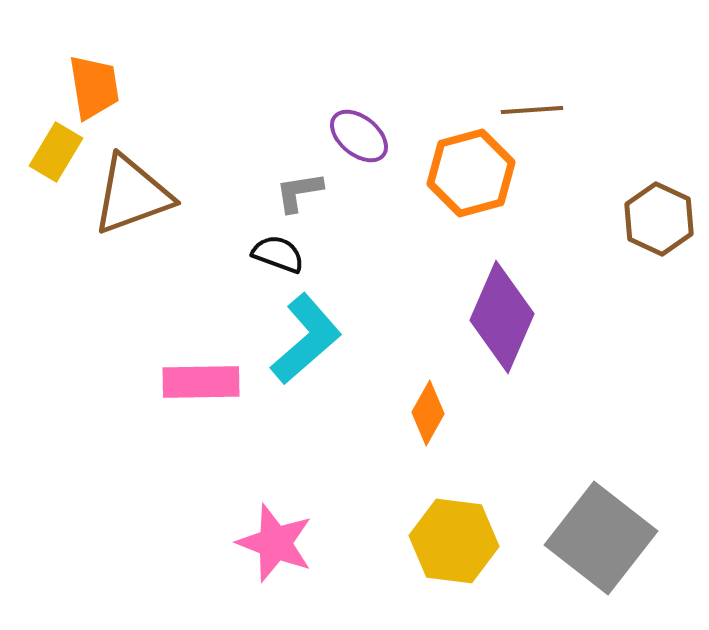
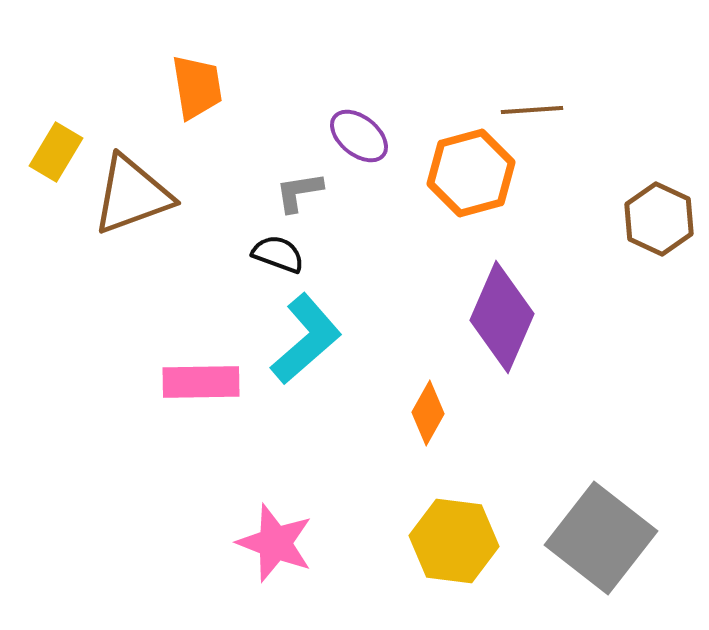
orange trapezoid: moved 103 px right
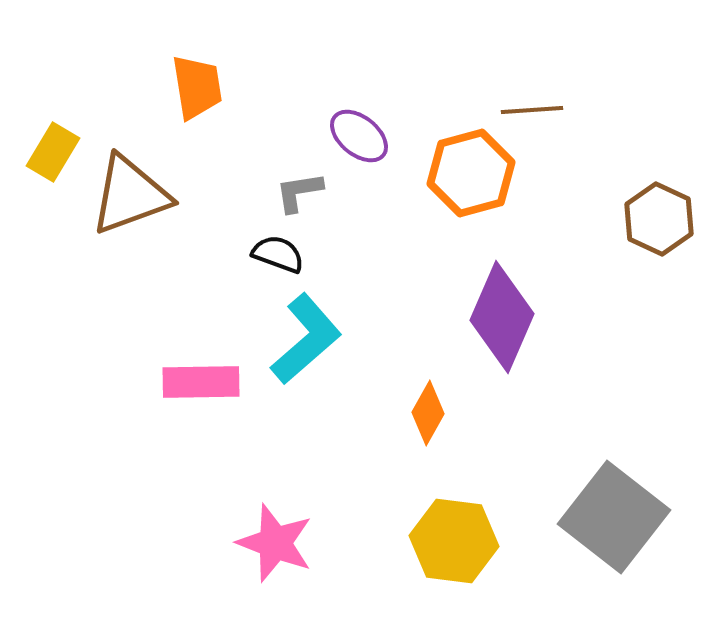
yellow rectangle: moved 3 px left
brown triangle: moved 2 px left
gray square: moved 13 px right, 21 px up
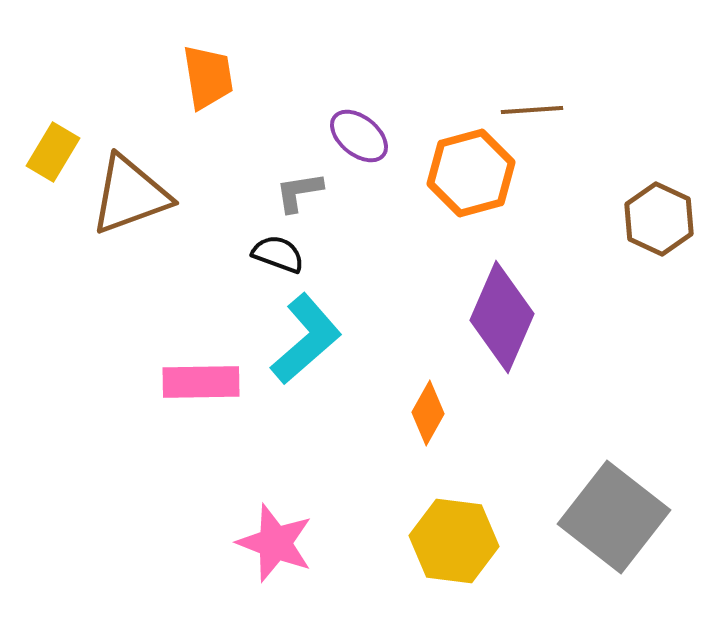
orange trapezoid: moved 11 px right, 10 px up
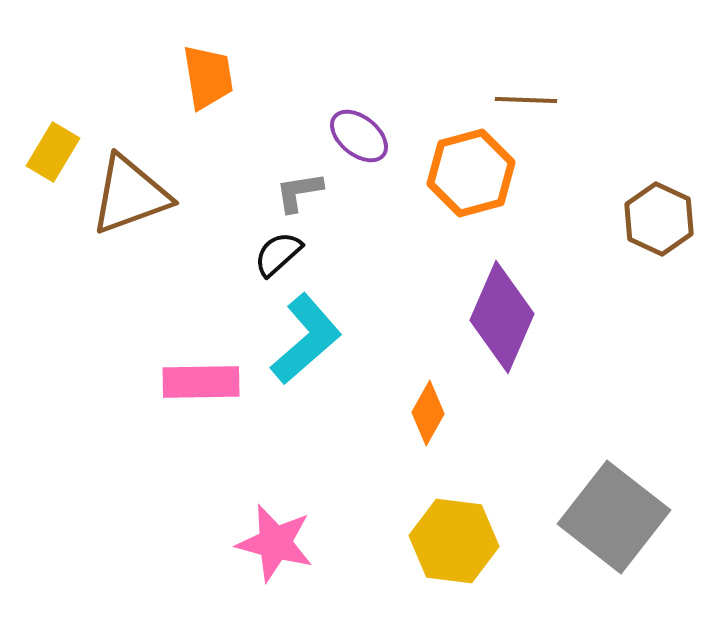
brown line: moved 6 px left, 10 px up; rotated 6 degrees clockwise
black semicircle: rotated 62 degrees counterclockwise
pink star: rotated 6 degrees counterclockwise
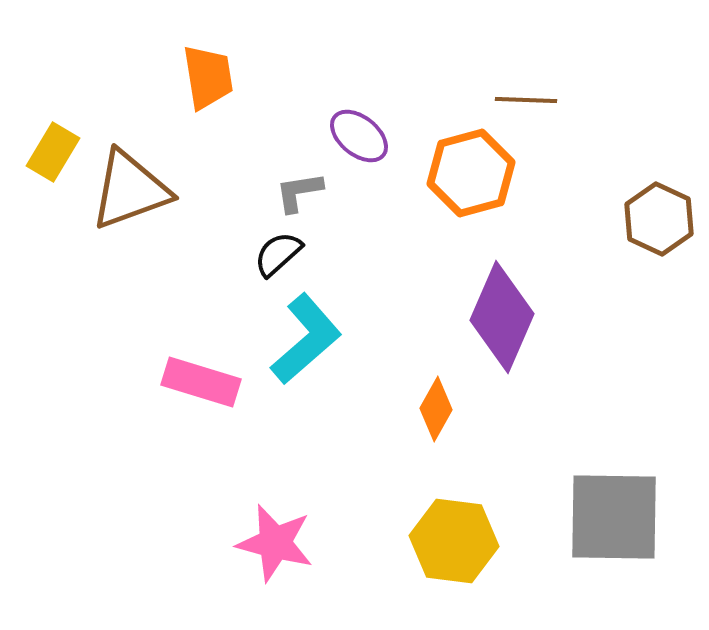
brown triangle: moved 5 px up
pink rectangle: rotated 18 degrees clockwise
orange diamond: moved 8 px right, 4 px up
gray square: rotated 37 degrees counterclockwise
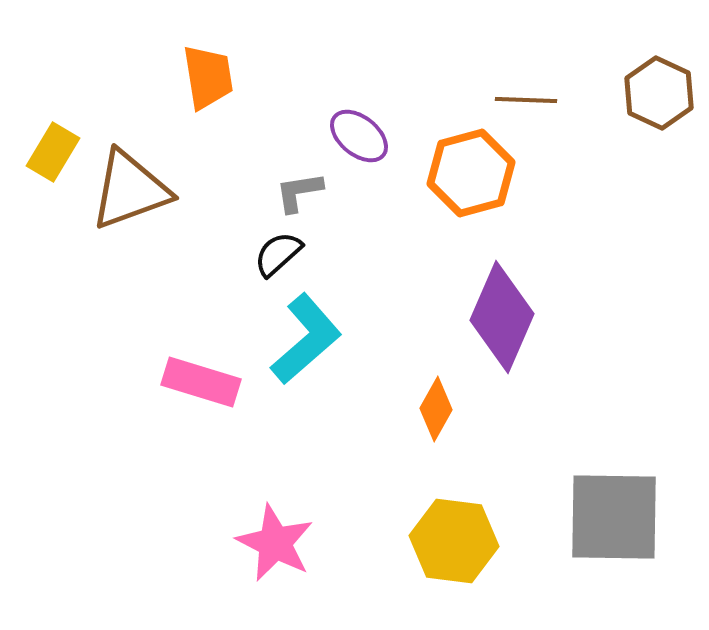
brown hexagon: moved 126 px up
pink star: rotated 12 degrees clockwise
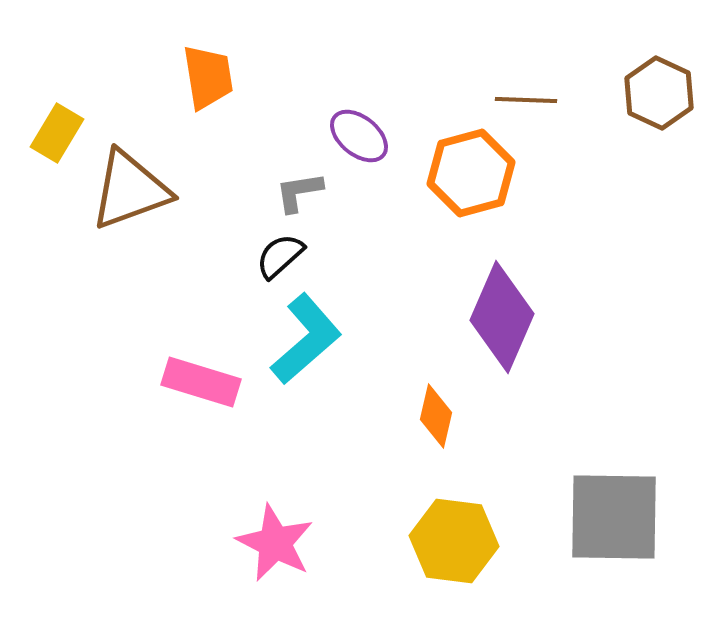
yellow rectangle: moved 4 px right, 19 px up
black semicircle: moved 2 px right, 2 px down
orange diamond: moved 7 px down; rotated 16 degrees counterclockwise
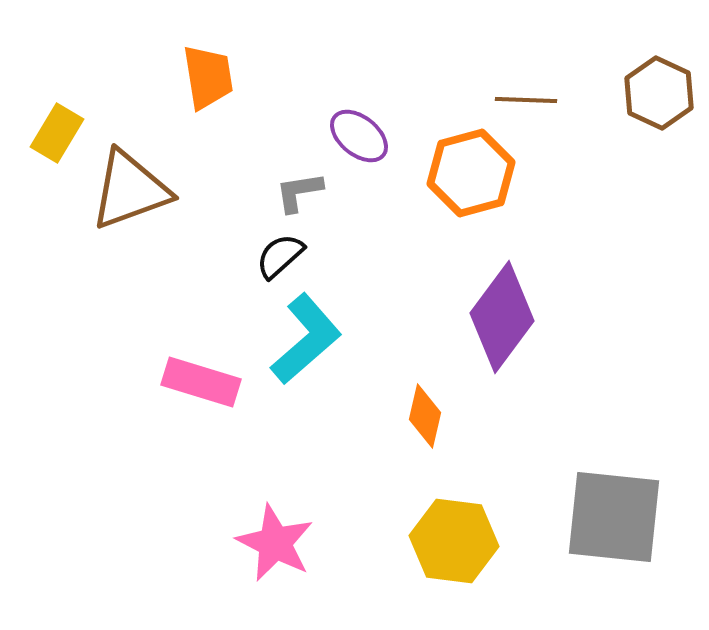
purple diamond: rotated 13 degrees clockwise
orange diamond: moved 11 px left
gray square: rotated 5 degrees clockwise
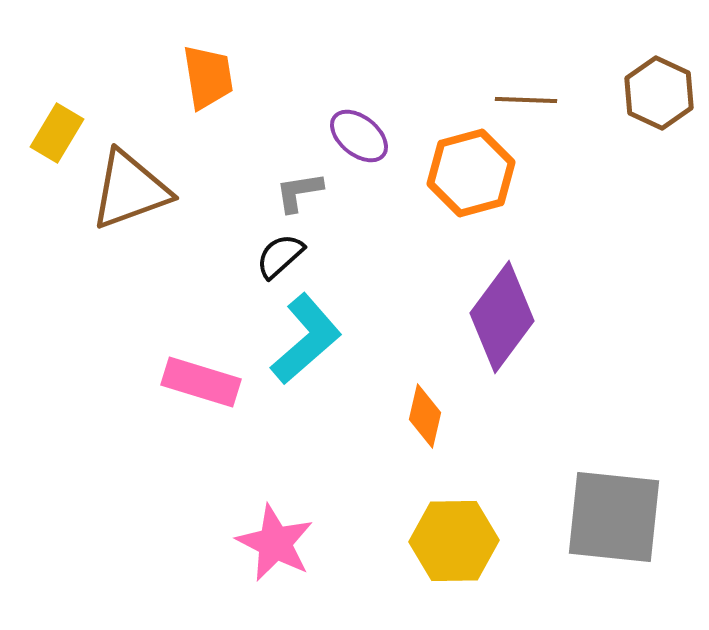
yellow hexagon: rotated 8 degrees counterclockwise
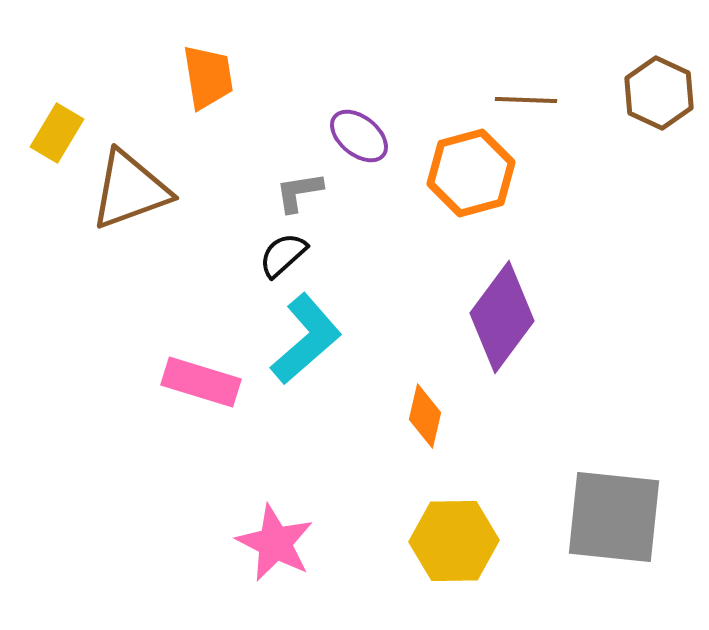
black semicircle: moved 3 px right, 1 px up
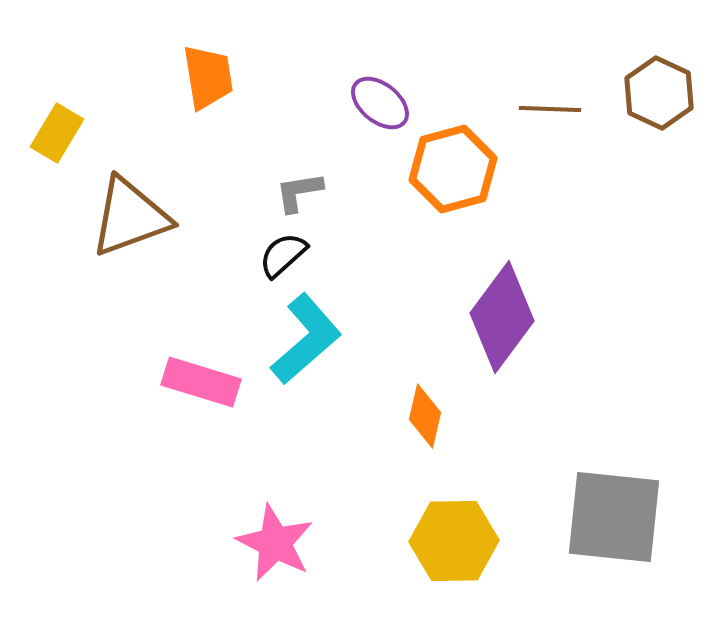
brown line: moved 24 px right, 9 px down
purple ellipse: moved 21 px right, 33 px up
orange hexagon: moved 18 px left, 4 px up
brown triangle: moved 27 px down
